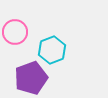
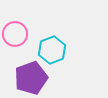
pink circle: moved 2 px down
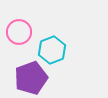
pink circle: moved 4 px right, 2 px up
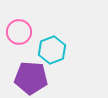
purple pentagon: rotated 24 degrees clockwise
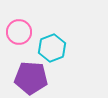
cyan hexagon: moved 2 px up
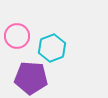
pink circle: moved 2 px left, 4 px down
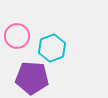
purple pentagon: moved 1 px right
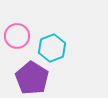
purple pentagon: rotated 28 degrees clockwise
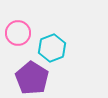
pink circle: moved 1 px right, 3 px up
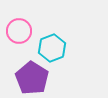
pink circle: moved 1 px right, 2 px up
